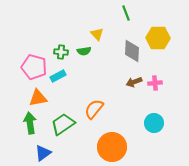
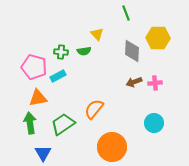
blue triangle: rotated 24 degrees counterclockwise
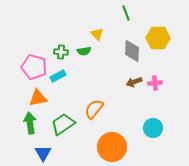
cyan circle: moved 1 px left, 5 px down
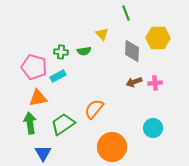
yellow triangle: moved 5 px right
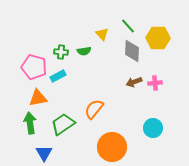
green line: moved 2 px right, 13 px down; rotated 21 degrees counterclockwise
blue triangle: moved 1 px right
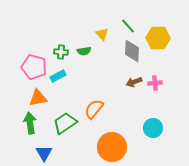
green trapezoid: moved 2 px right, 1 px up
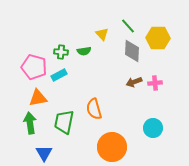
cyan rectangle: moved 1 px right, 1 px up
orange semicircle: rotated 55 degrees counterclockwise
green trapezoid: moved 1 px left, 1 px up; rotated 45 degrees counterclockwise
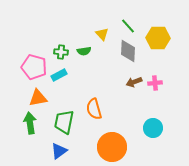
gray diamond: moved 4 px left
blue triangle: moved 15 px right, 2 px up; rotated 24 degrees clockwise
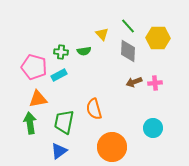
orange triangle: moved 1 px down
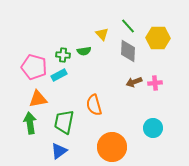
green cross: moved 2 px right, 3 px down
orange semicircle: moved 4 px up
